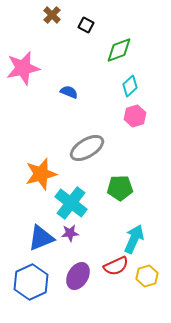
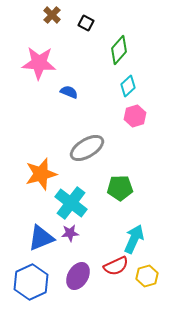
black square: moved 2 px up
green diamond: rotated 28 degrees counterclockwise
pink star: moved 16 px right, 5 px up; rotated 16 degrees clockwise
cyan diamond: moved 2 px left
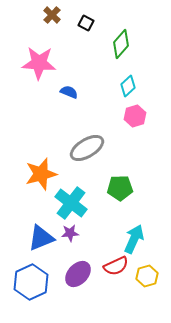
green diamond: moved 2 px right, 6 px up
purple ellipse: moved 2 px up; rotated 12 degrees clockwise
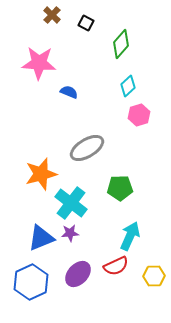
pink hexagon: moved 4 px right, 1 px up
cyan arrow: moved 4 px left, 3 px up
yellow hexagon: moved 7 px right; rotated 15 degrees clockwise
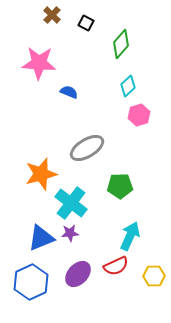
green pentagon: moved 2 px up
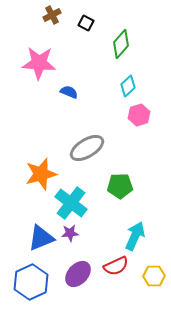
brown cross: rotated 18 degrees clockwise
cyan arrow: moved 5 px right
